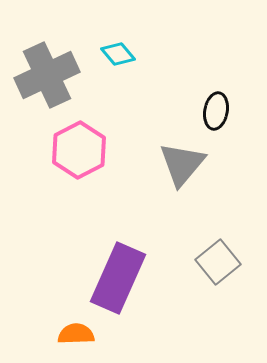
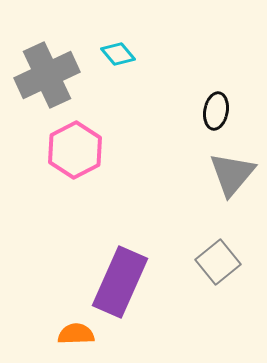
pink hexagon: moved 4 px left
gray triangle: moved 50 px right, 10 px down
purple rectangle: moved 2 px right, 4 px down
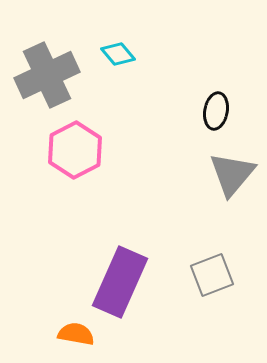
gray square: moved 6 px left, 13 px down; rotated 18 degrees clockwise
orange semicircle: rotated 12 degrees clockwise
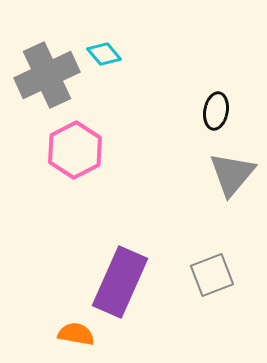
cyan diamond: moved 14 px left
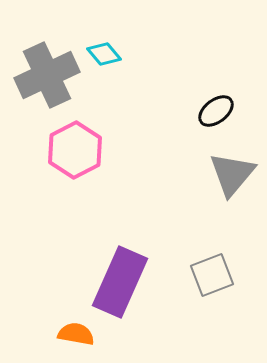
black ellipse: rotated 42 degrees clockwise
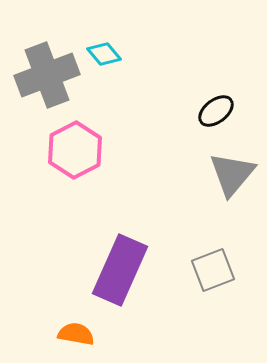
gray cross: rotated 4 degrees clockwise
gray square: moved 1 px right, 5 px up
purple rectangle: moved 12 px up
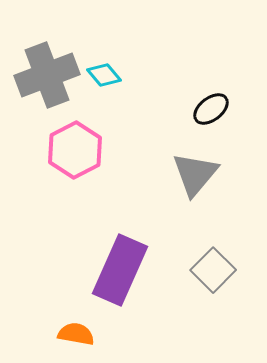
cyan diamond: moved 21 px down
black ellipse: moved 5 px left, 2 px up
gray triangle: moved 37 px left
gray square: rotated 24 degrees counterclockwise
